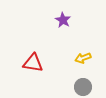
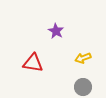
purple star: moved 7 px left, 11 px down
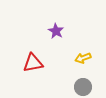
red triangle: rotated 20 degrees counterclockwise
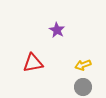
purple star: moved 1 px right, 1 px up
yellow arrow: moved 7 px down
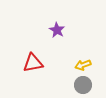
gray circle: moved 2 px up
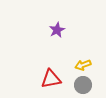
purple star: rotated 14 degrees clockwise
red triangle: moved 18 px right, 16 px down
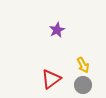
yellow arrow: rotated 98 degrees counterclockwise
red triangle: rotated 25 degrees counterclockwise
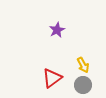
red triangle: moved 1 px right, 1 px up
